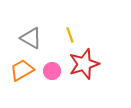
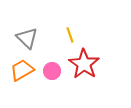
gray triangle: moved 4 px left; rotated 15 degrees clockwise
red star: rotated 20 degrees counterclockwise
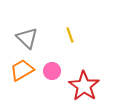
red star: moved 22 px down
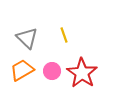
yellow line: moved 6 px left
red star: moved 2 px left, 13 px up
